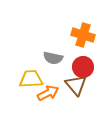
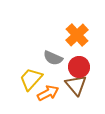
orange cross: moved 6 px left; rotated 30 degrees clockwise
gray semicircle: rotated 12 degrees clockwise
red circle: moved 4 px left
yellow trapezoid: rotated 45 degrees counterclockwise
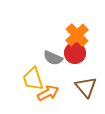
red circle: moved 4 px left, 14 px up
yellow trapezoid: moved 2 px right; rotated 60 degrees counterclockwise
brown triangle: moved 10 px right, 2 px down
